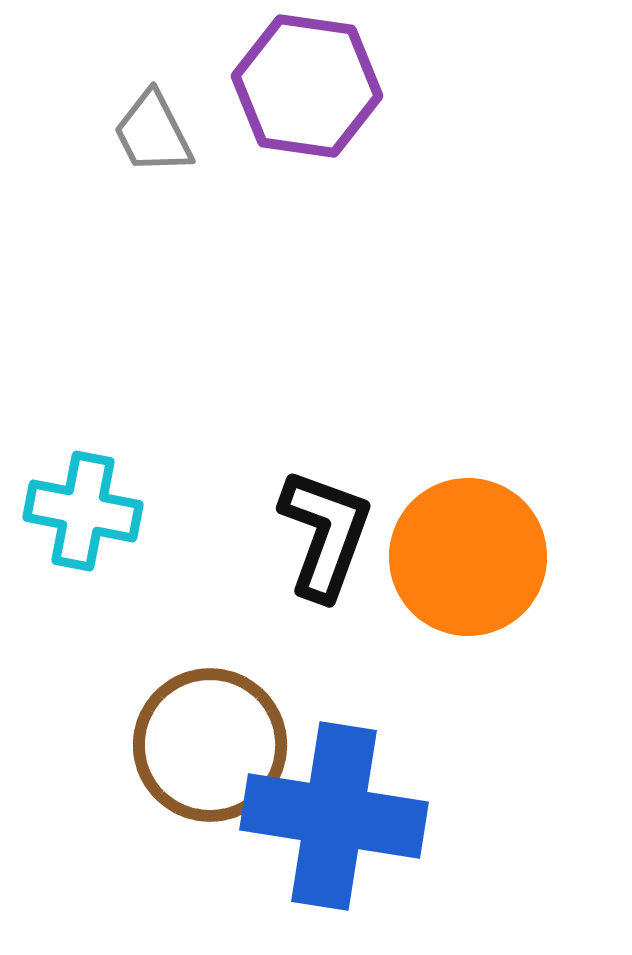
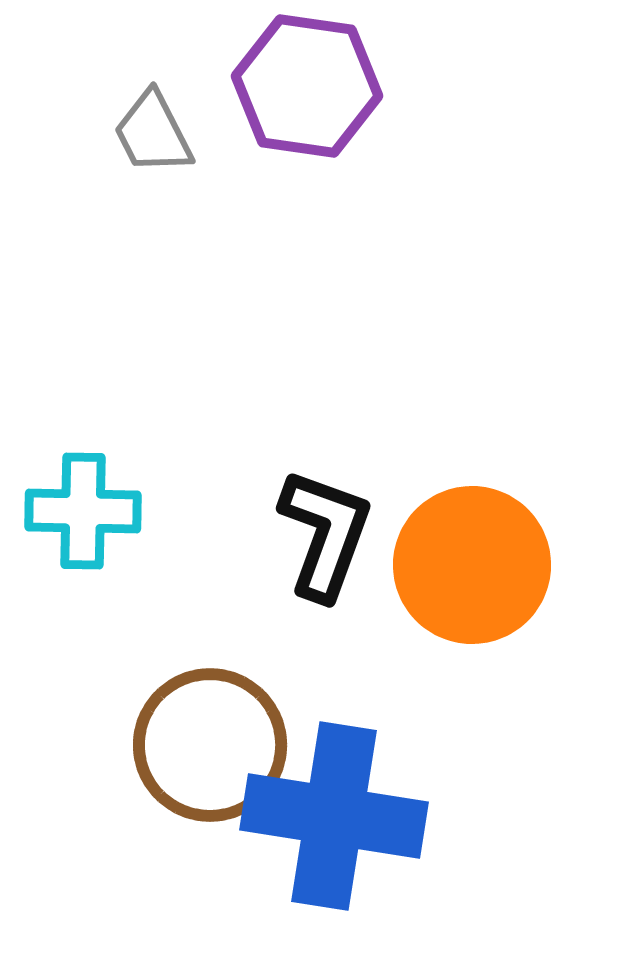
cyan cross: rotated 10 degrees counterclockwise
orange circle: moved 4 px right, 8 px down
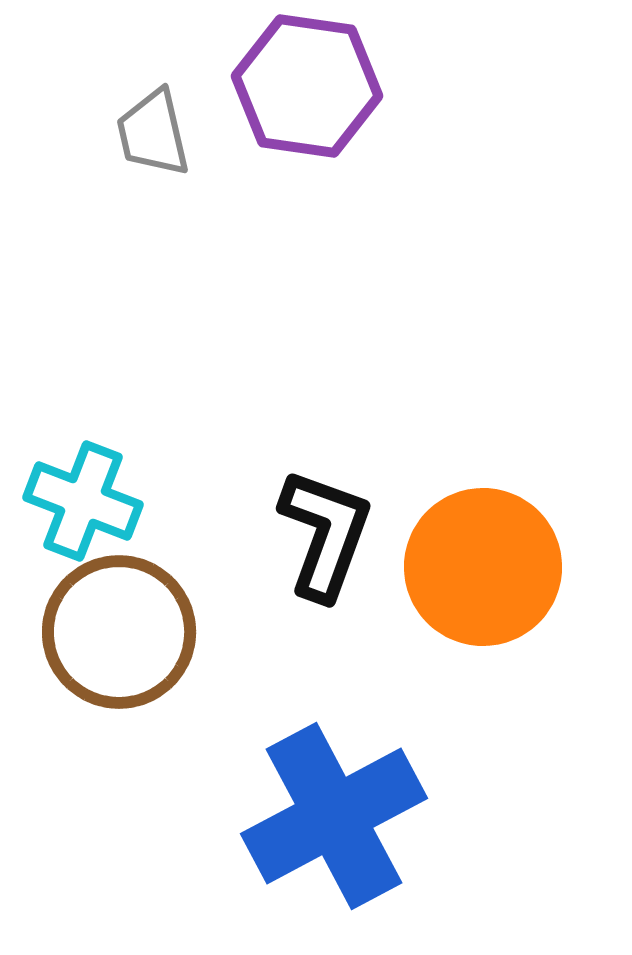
gray trapezoid: rotated 14 degrees clockwise
cyan cross: moved 10 px up; rotated 20 degrees clockwise
orange circle: moved 11 px right, 2 px down
brown circle: moved 91 px left, 113 px up
blue cross: rotated 37 degrees counterclockwise
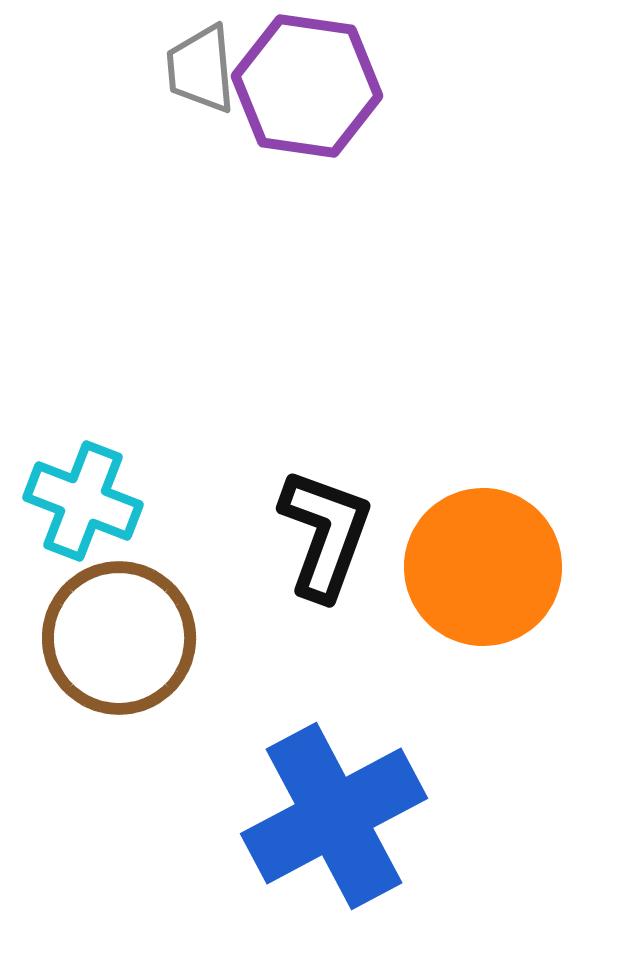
gray trapezoid: moved 48 px right, 64 px up; rotated 8 degrees clockwise
brown circle: moved 6 px down
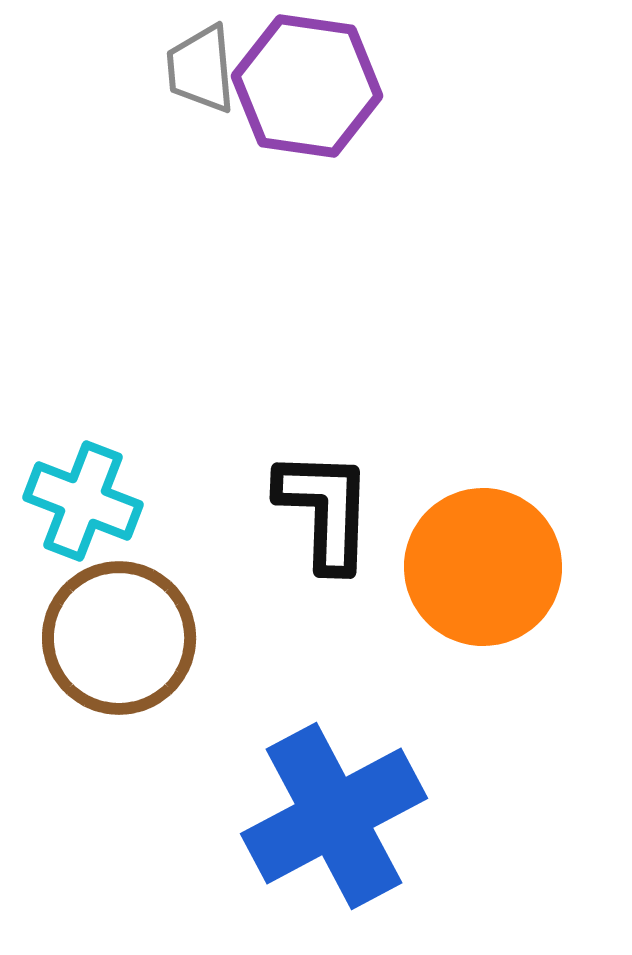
black L-shape: moved 24 px up; rotated 18 degrees counterclockwise
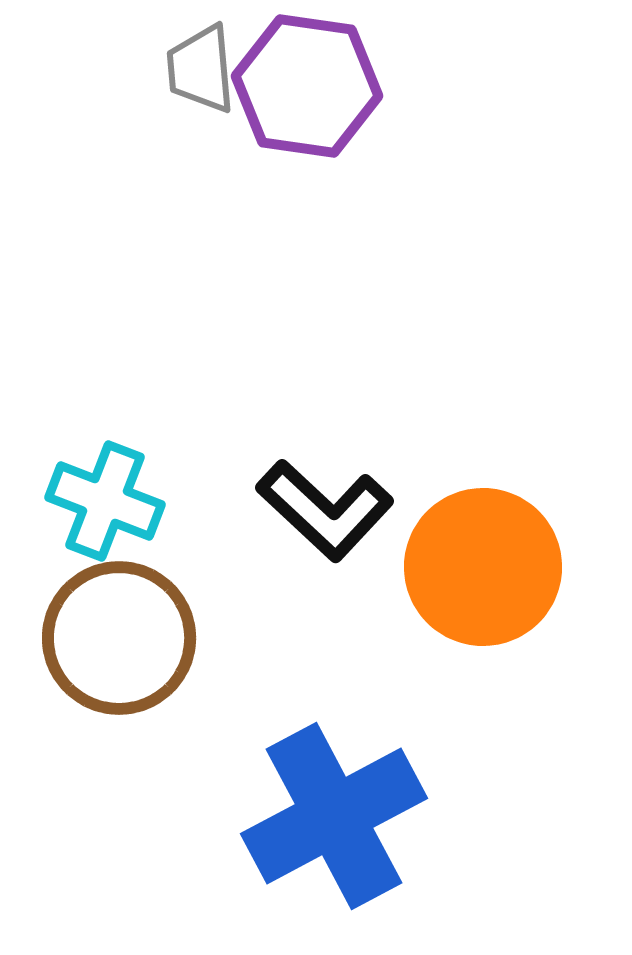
cyan cross: moved 22 px right
black L-shape: rotated 131 degrees clockwise
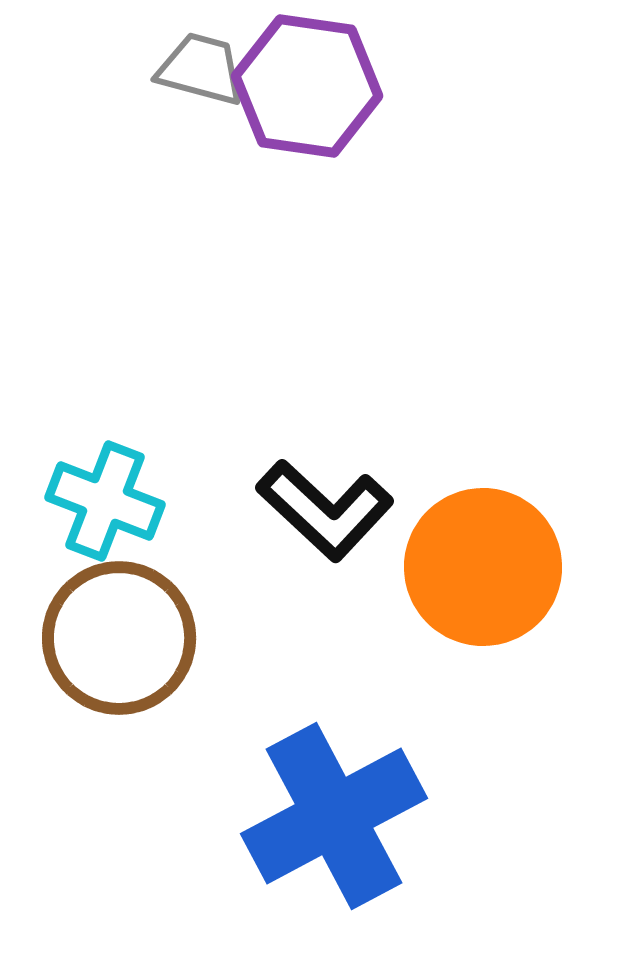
gray trapezoid: rotated 110 degrees clockwise
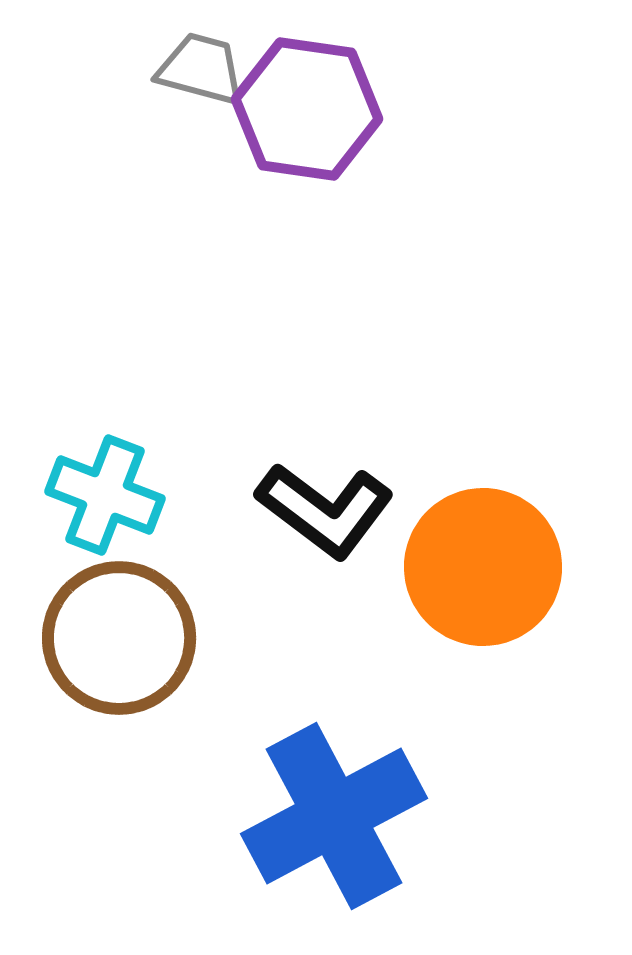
purple hexagon: moved 23 px down
cyan cross: moved 6 px up
black L-shape: rotated 6 degrees counterclockwise
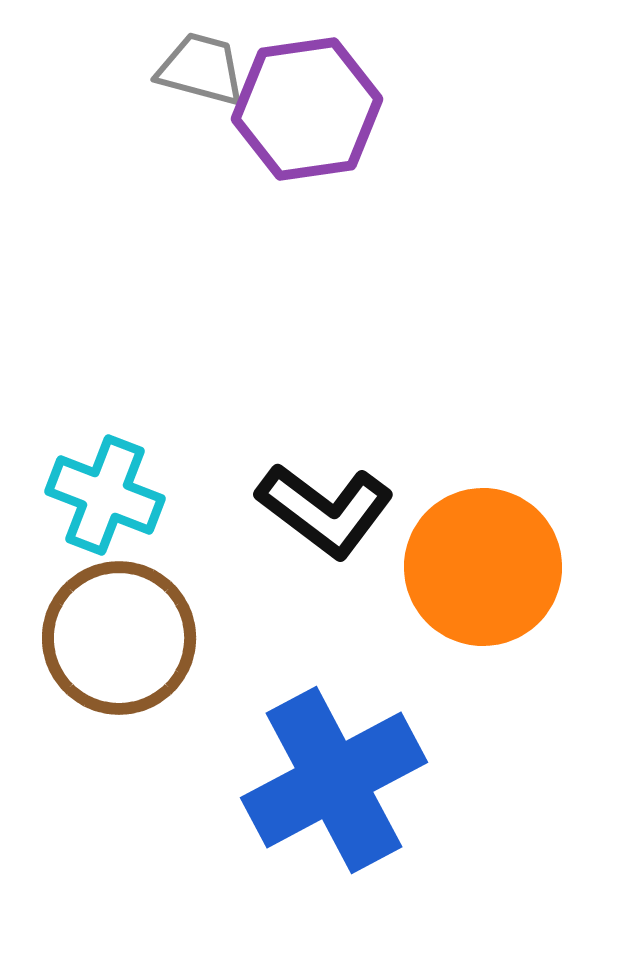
purple hexagon: rotated 16 degrees counterclockwise
blue cross: moved 36 px up
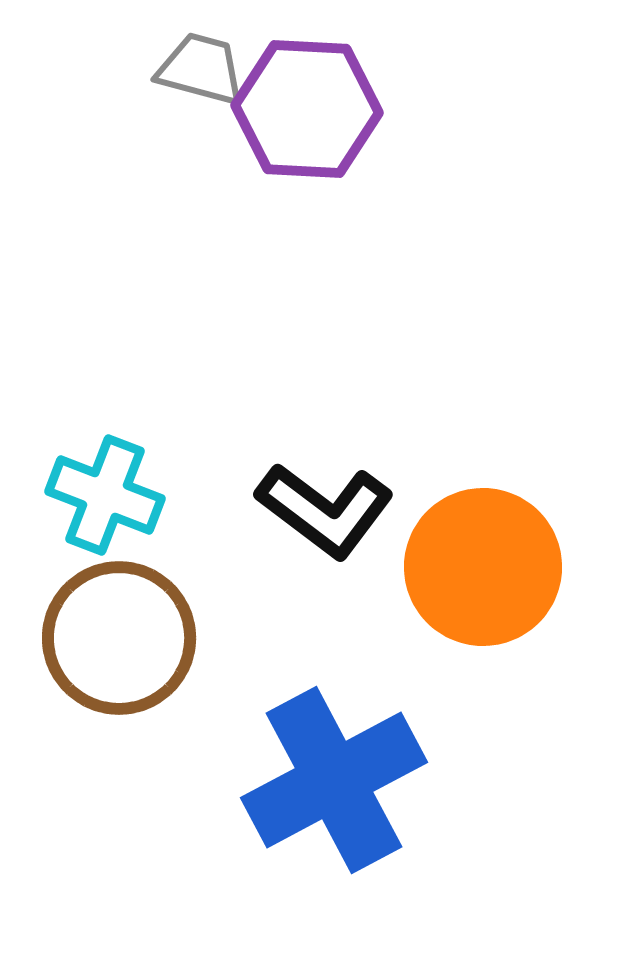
purple hexagon: rotated 11 degrees clockwise
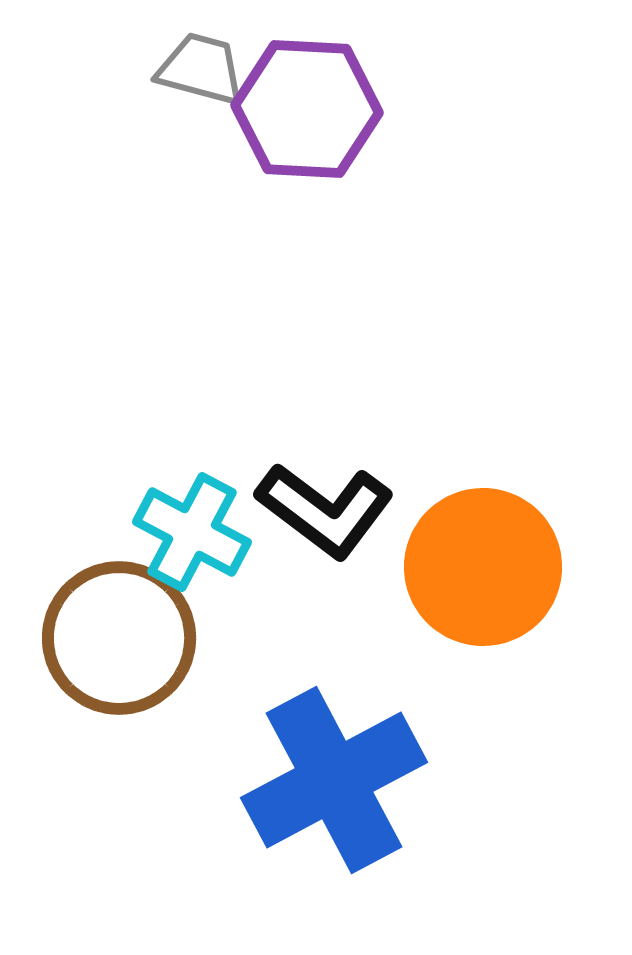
cyan cross: moved 87 px right, 37 px down; rotated 7 degrees clockwise
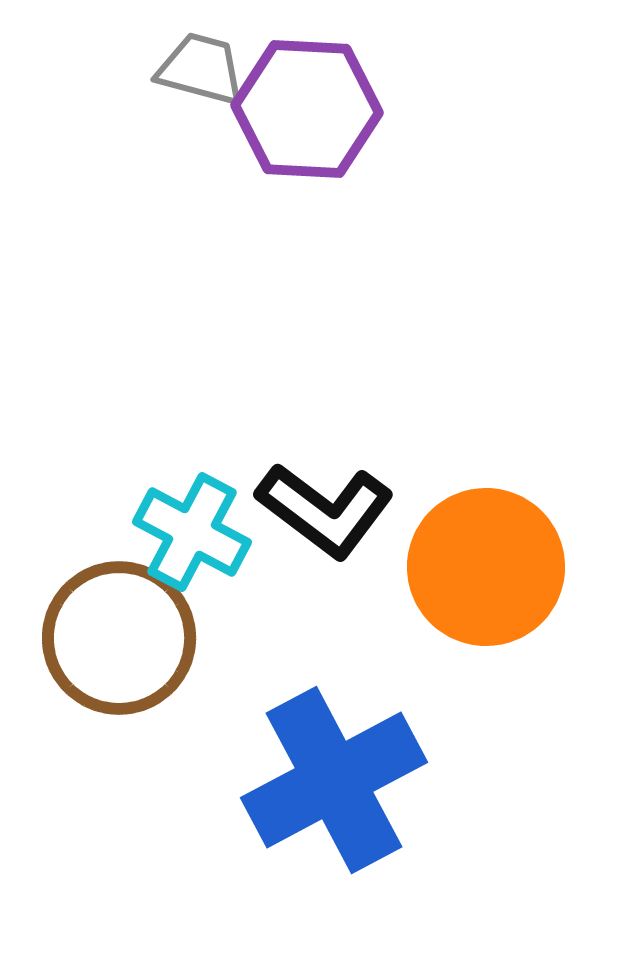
orange circle: moved 3 px right
